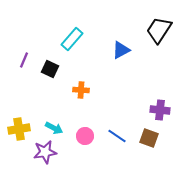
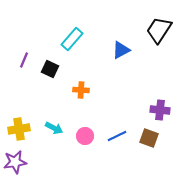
blue line: rotated 60 degrees counterclockwise
purple star: moved 30 px left, 10 px down
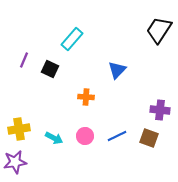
blue triangle: moved 4 px left, 20 px down; rotated 18 degrees counterclockwise
orange cross: moved 5 px right, 7 px down
cyan arrow: moved 10 px down
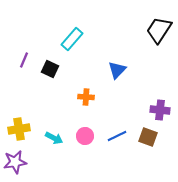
brown square: moved 1 px left, 1 px up
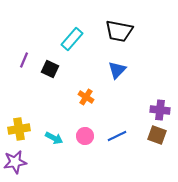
black trapezoid: moved 40 px left, 1 px down; rotated 112 degrees counterclockwise
orange cross: rotated 28 degrees clockwise
brown square: moved 9 px right, 2 px up
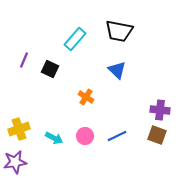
cyan rectangle: moved 3 px right
blue triangle: rotated 30 degrees counterclockwise
yellow cross: rotated 10 degrees counterclockwise
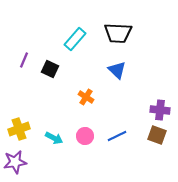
black trapezoid: moved 1 px left, 2 px down; rotated 8 degrees counterclockwise
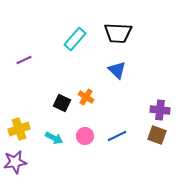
purple line: rotated 42 degrees clockwise
black square: moved 12 px right, 34 px down
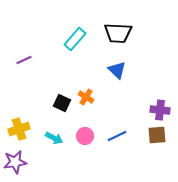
brown square: rotated 24 degrees counterclockwise
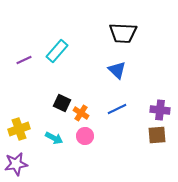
black trapezoid: moved 5 px right
cyan rectangle: moved 18 px left, 12 px down
orange cross: moved 5 px left, 16 px down
blue line: moved 27 px up
purple star: moved 1 px right, 2 px down
